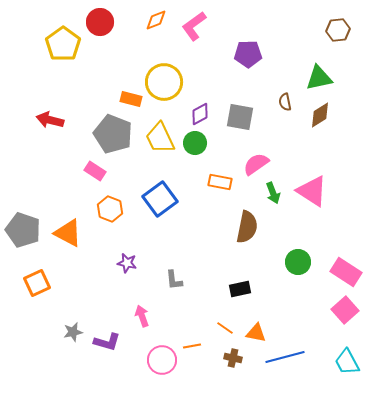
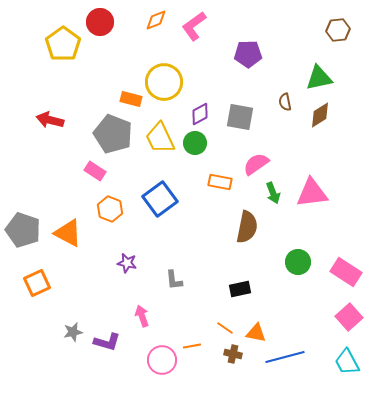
pink triangle at (312, 191): moved 2 px down; rotated 40 degrees counterclockwise
pink square at (345, 310): moved 4 px right, 7 px down
brown cross at (233, 358): moved 4 px up
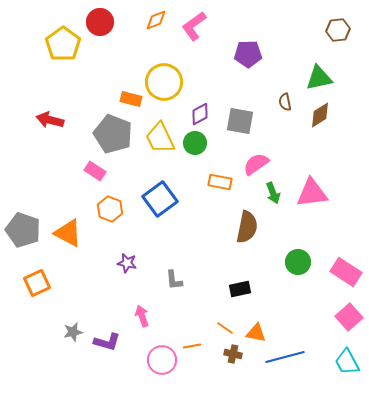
gray square at (240, 117): moved 4 px down
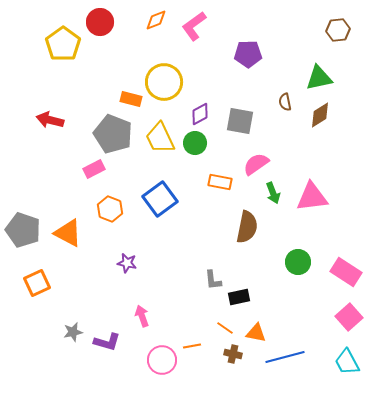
pink rectangle at (95, 171): moved 1 px left, 2 px up; rotated 60 degrees counterclockwise
pink triangle at (312, 193): moved 4 px down
gray L-shape at (174, 280): moved 39 px right
black rectangle at (240, 289): moved 1 px left, 8 px down
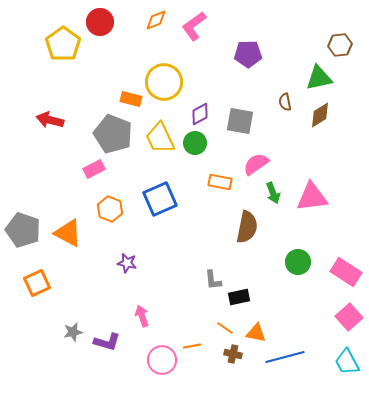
brown hexagon at (338, 30): moved 2 px right, 15 px down
blue square at (160, 199): rotated 12 degrees clockwise
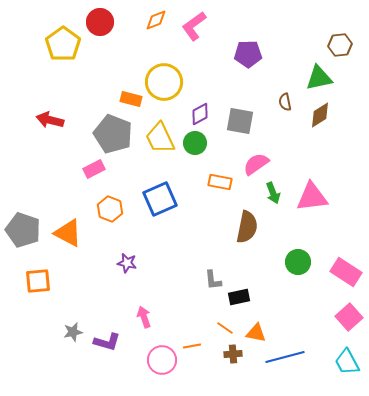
orange square at (37, 283): moved 1 px right, 2 px up; rotated 20 degrees clockwise
pink arrow at (142, 316): moved 2 px right, 1 px down
brown cross at (233, 354): rotated 18 degrees counterclockwise
